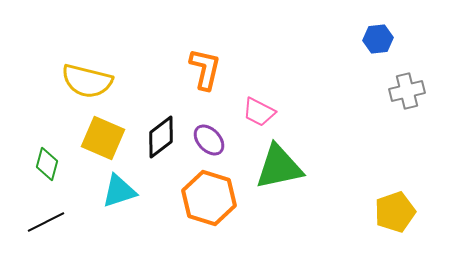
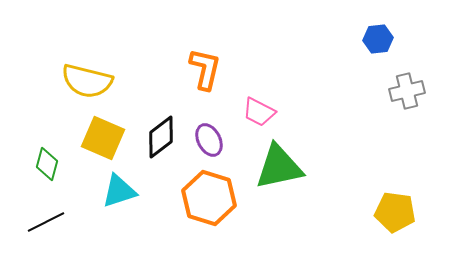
purple ellipse: rotated 16 degrees clockwise
yellow pentagon: rotated 27 degrees clockwise
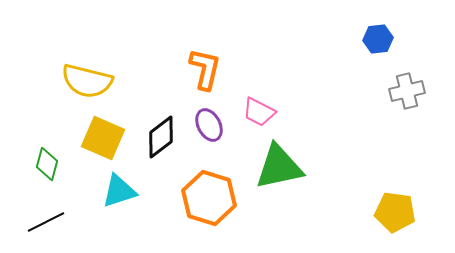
purple ellipse: moved 15 px up
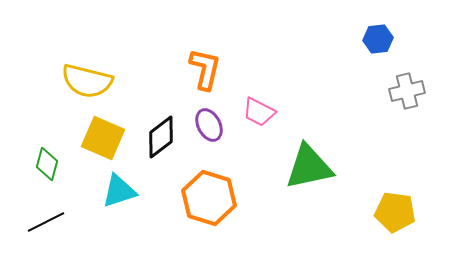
green triangle: moved 30 px right
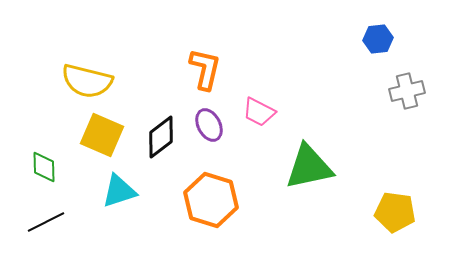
yellow square: moved 1 px left, 3 px up
green diamond: moved 3 px left, 3 px down; rotated 16 degrees counterclockwise
orange hexagon: moved 2 px right, 2 px down
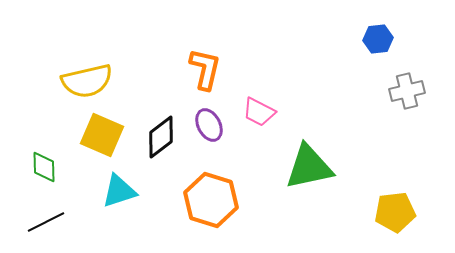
yellow semicircle: rotated 27 degrees counterclockwise
yellow pentagon: rotated 15 degrees counterclockwise
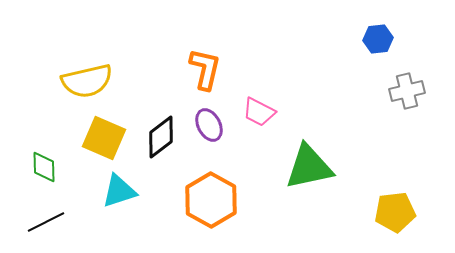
yellow square: moved 2 px right, 3 px down
orange hexagon: rotated 12 degrees clockwise
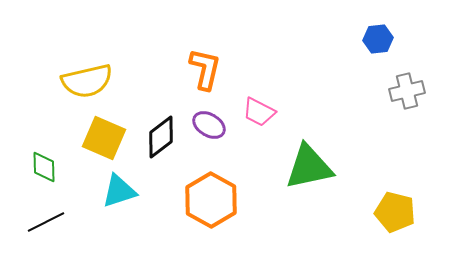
purple ellipse: rotated 32 degrees counterclockwise
yellow pentagon: rotated 21 degrees clockwise
